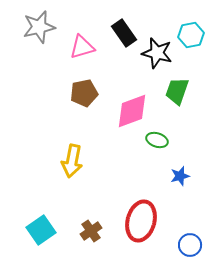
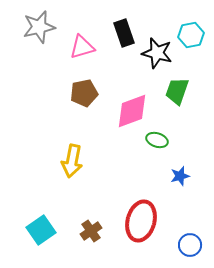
black rectangle: rotated 16 degrees clockwise
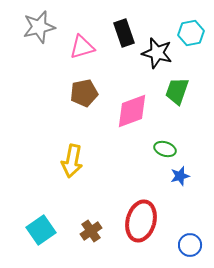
cyan hexagon: moved 2 px up
green ellipse: moved 8 px right, 9 px down
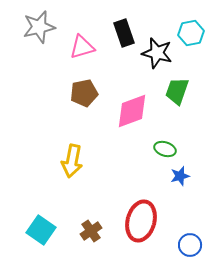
cyan square: rotated 20 degrees counterclockwise
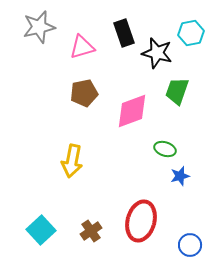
cyan square: rotated 12 degrees clockwise
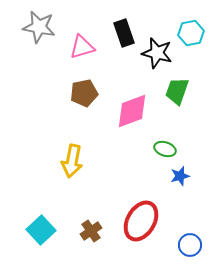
gray star: rotated 24 degrees clockwise
red ellipse: rotated 15 degrees clockwise
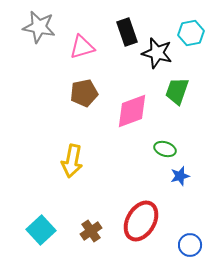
black rectangle: moved 3 px right, 1 px up
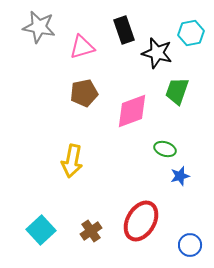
black rectangle: moved 3 px left, 2 px up
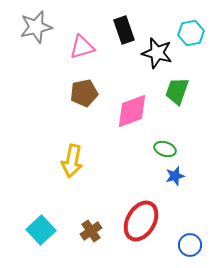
gray star: moved 3 px left; rotated 24 degrees counterclockwise
blue star: moved 5 px left
